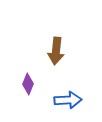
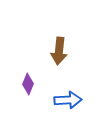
brown arrow: moved 3 px right
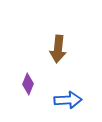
brown arrow: moved 1 px left, 2 px up
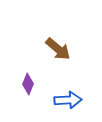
brown arrow: rotated 56 degrees counterclockwise
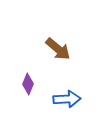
blue arrow: moved 1 px left, 1 px up
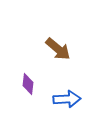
purple diamond: rotated 15 degrees counterclockwise
